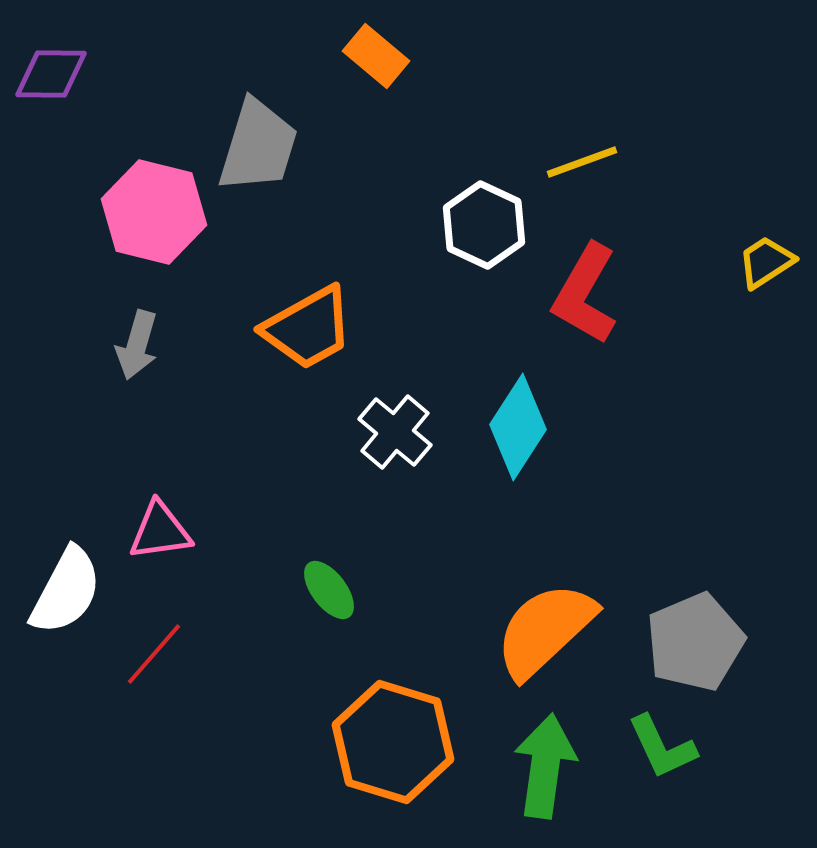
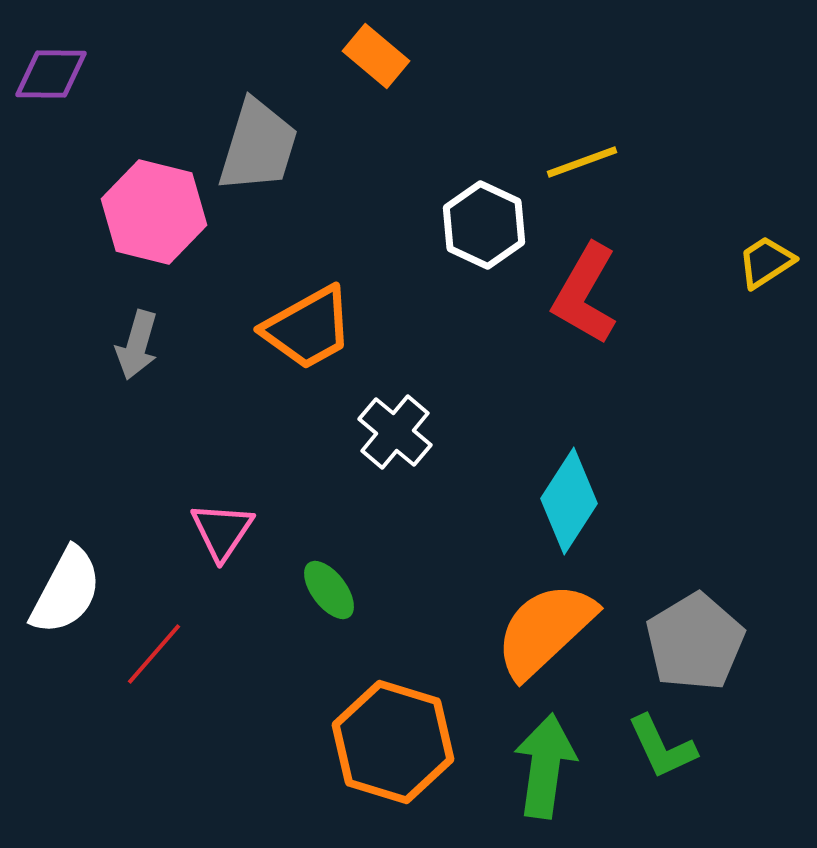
cyan diamond: moved 51 px right, 74 px down
pink triangle: moved 62 px right; rotated 48 degrees counterclockwise
gray pentagon: rotated 8 degrees counterclockwise
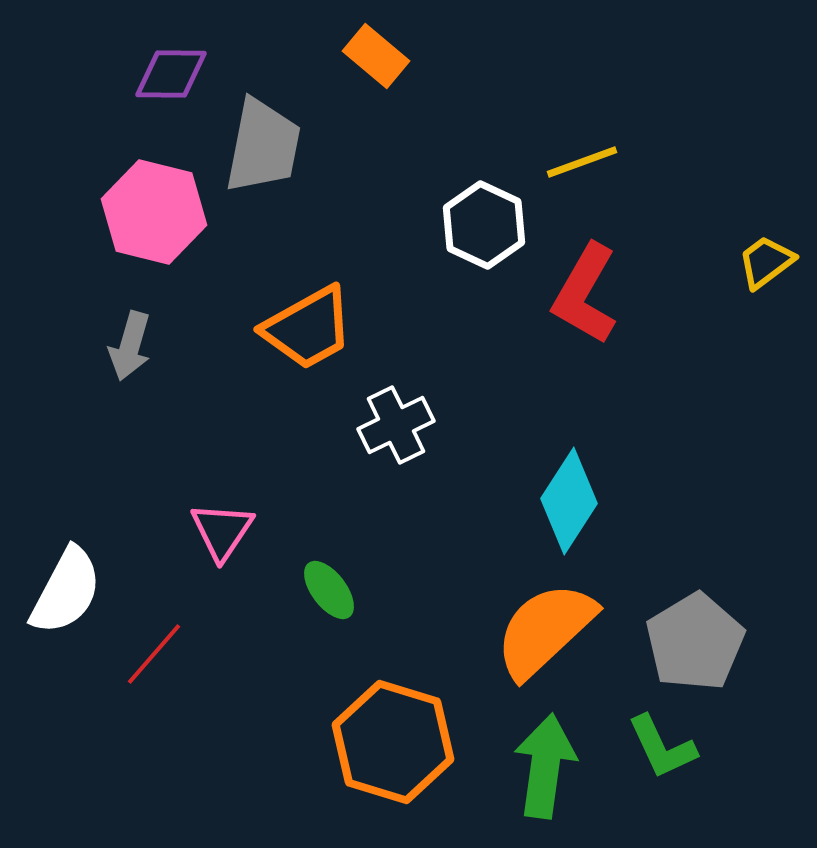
purple diamond: moved 120 px right
gray trapezoid: moved 5 px right; rotated 6 degrees counterclockwise
yellow trapezoid: rotated 4 degrees counterclockwise
gray arrow: moved 7 px left, 1 px down
white cross: moved 1 px right, 7 px up; rotated 24 degrees clockwise
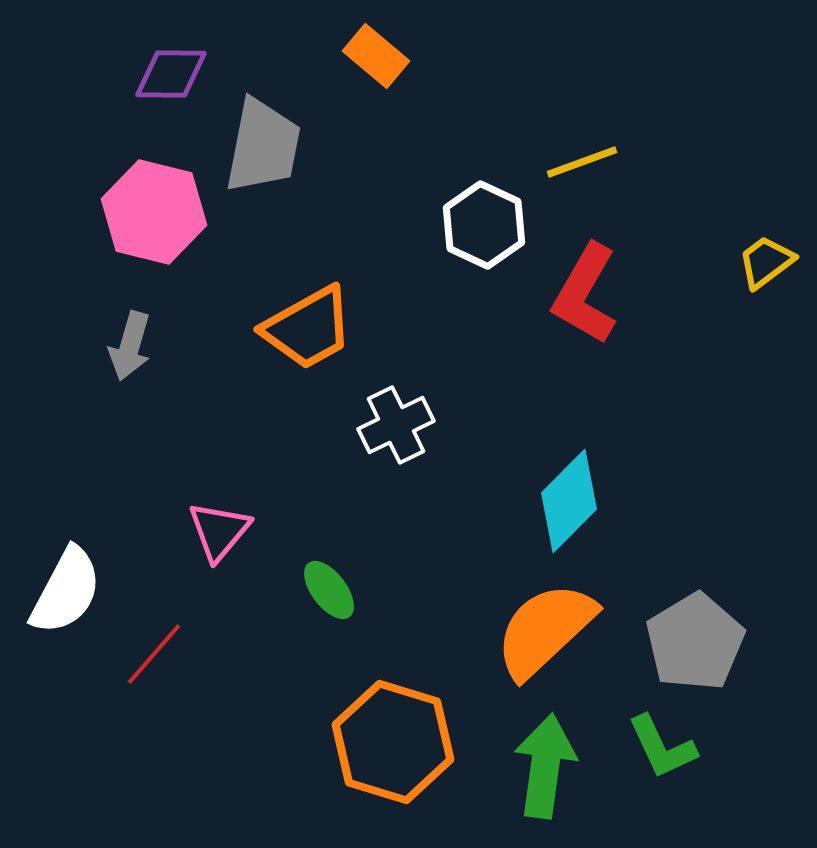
cyan diamond: rotated 12 degrees clockwise
pink triangle: moved 3 px left; rotated 6 degrees clockwise
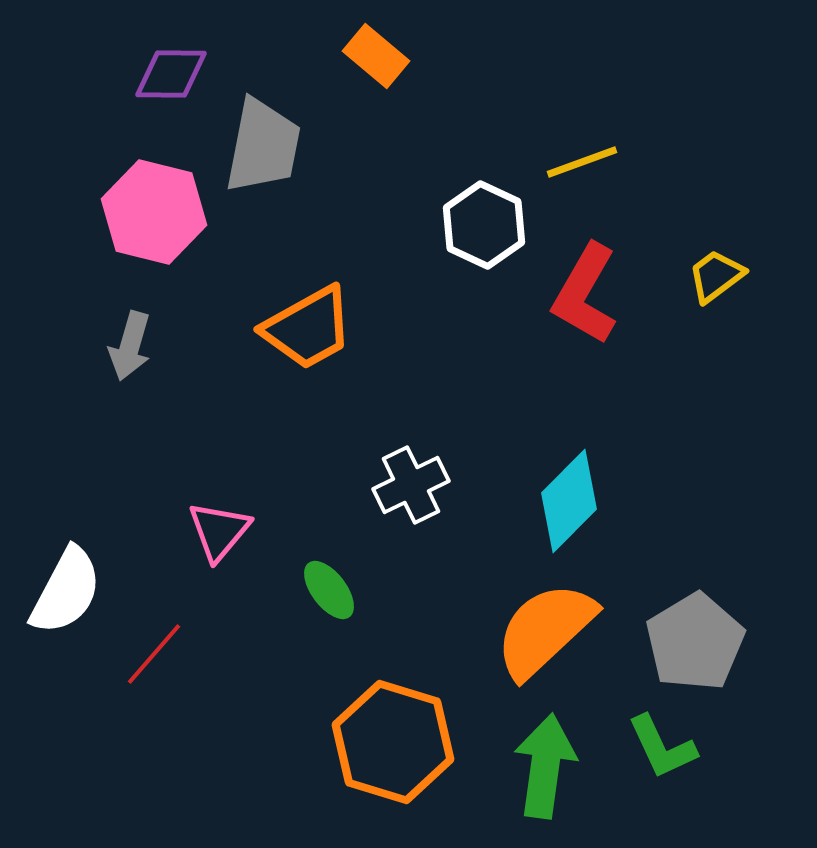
yellow trapezoid: moved 50 px left, 14 px down
white cross: moved 15 px right, 60 px down
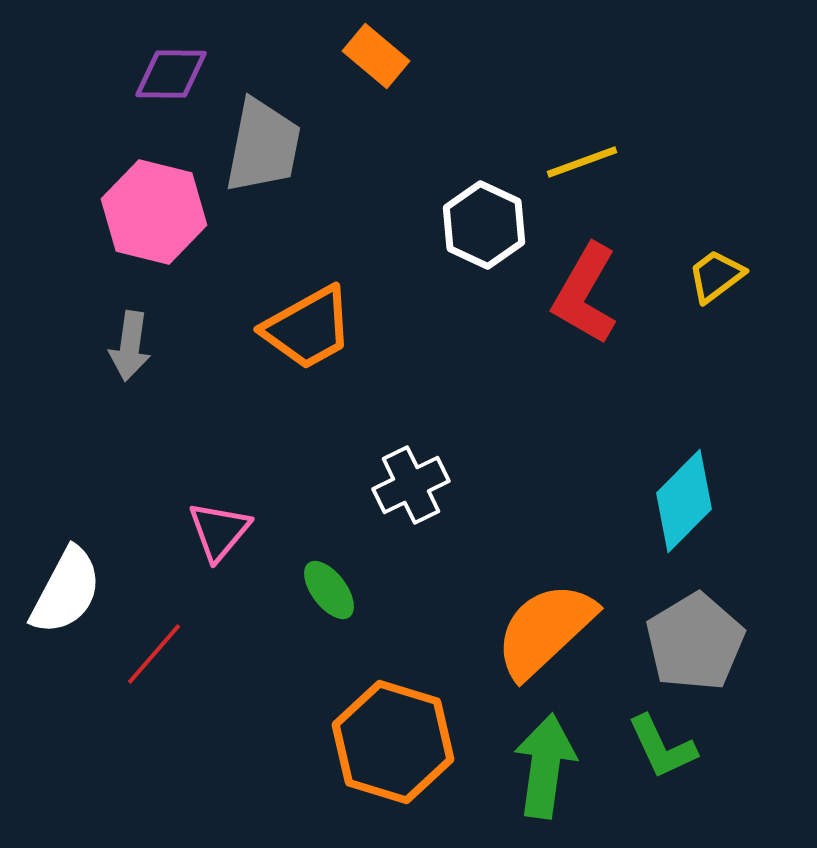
gray arrow: rotated 8 degrees counterclockwise
cyan diamond: moved 115 px right
